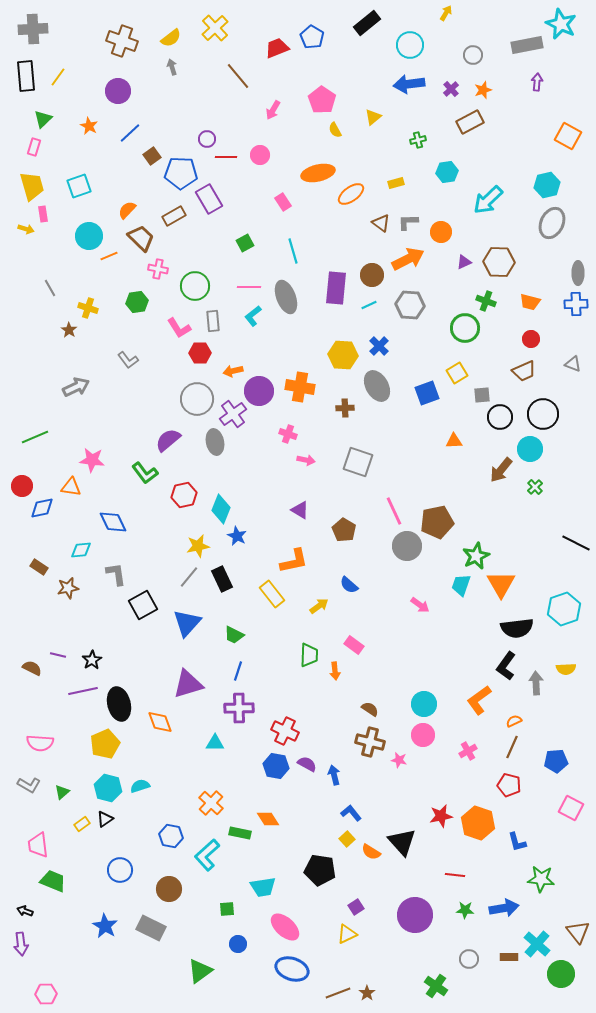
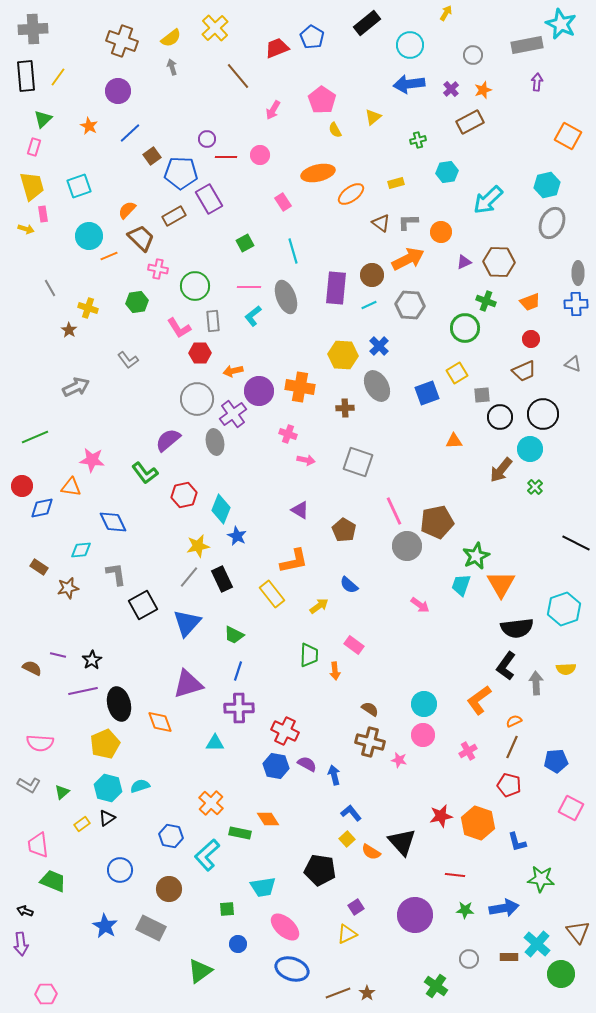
orange trapezoid at (530, 302): rotated 35 degrees counterclockwise
black triangle at (105, 819): moved 2 px right, 1 px up
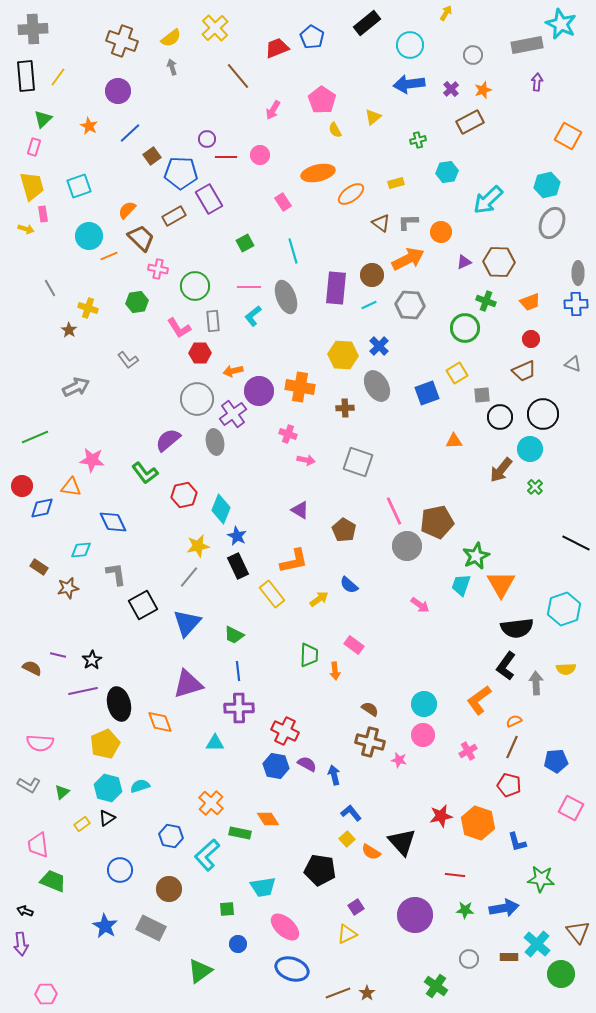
black rectangle at (222, 579): moved 16 px right, 13 px up
yellow arrow at (319, 606): moved 7 px up
blue line at (238, 671): rotated 24 degrees counterclockwise
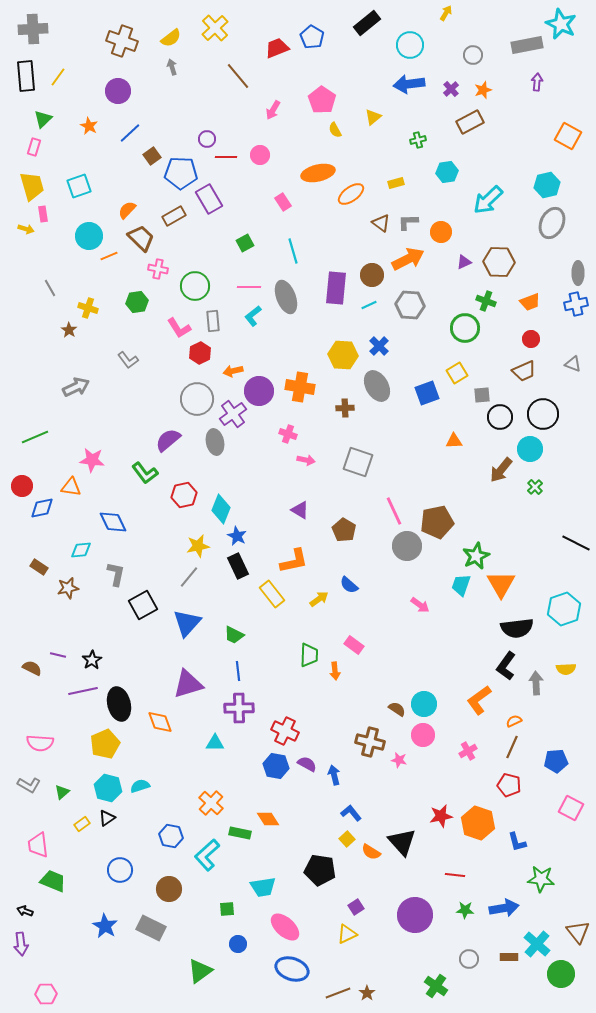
blue cross at (576, 304): rotated 10 degrees counterclockwise
red hexagon at (200, 353): rotated 25 degrees counterclockwise
gray L-shape at (116, 574): rotated 20 degrees clockwise
brown semicircle at (370, 709): moved 27 px right
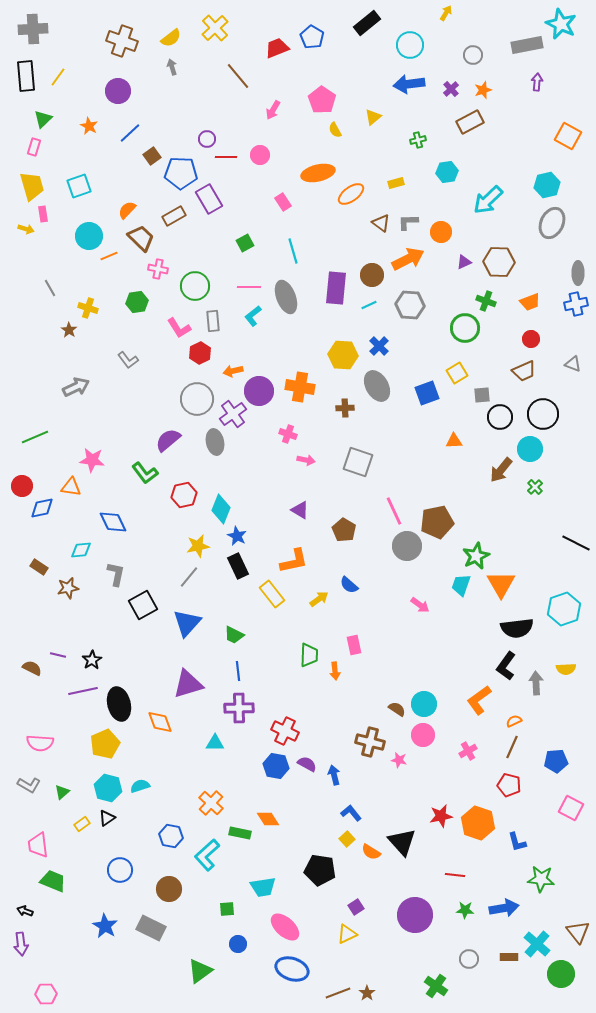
pink rectangle at (354, 645): rotated 42 degrees clockwise
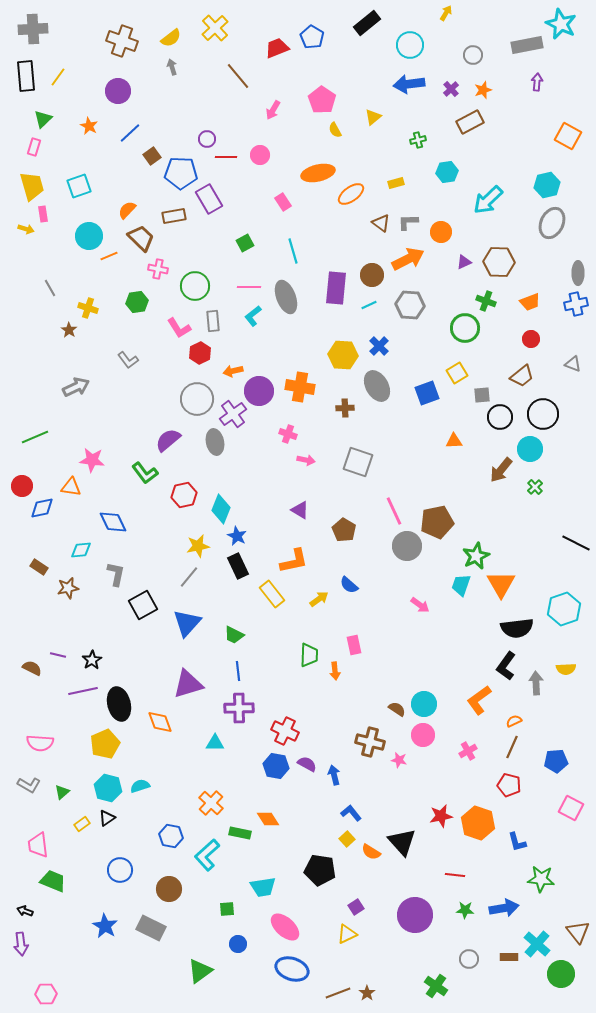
brown rectangle at (174, 216): rotated 20 degrees clockwise
brown trapezoid at (524, 371): moved 2 px left, 5 px down; rotated 15 degrees counterclockwise
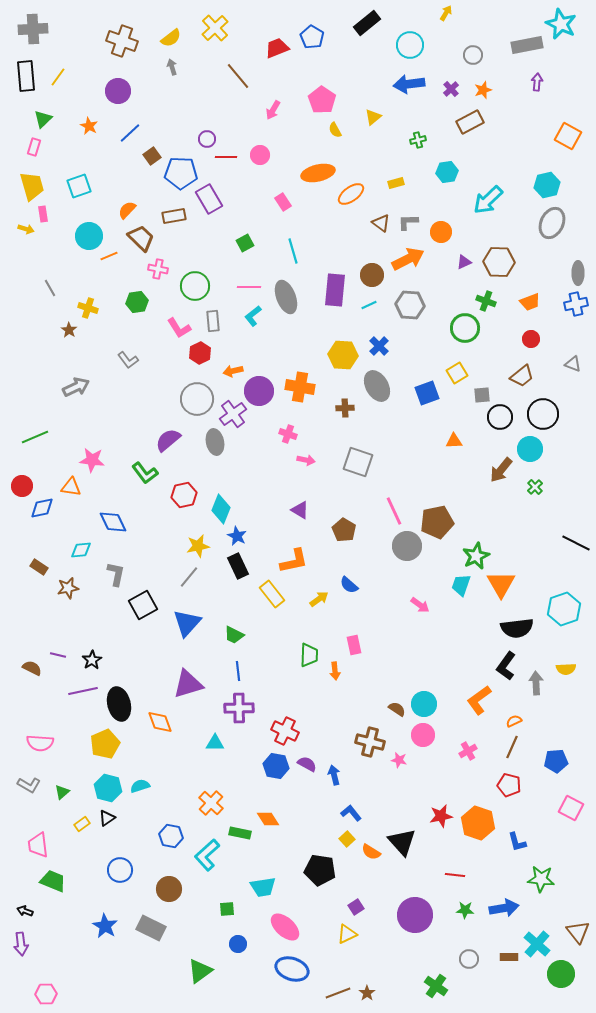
purple rectangle at (336, 288): moved 1 px left, 2 px down
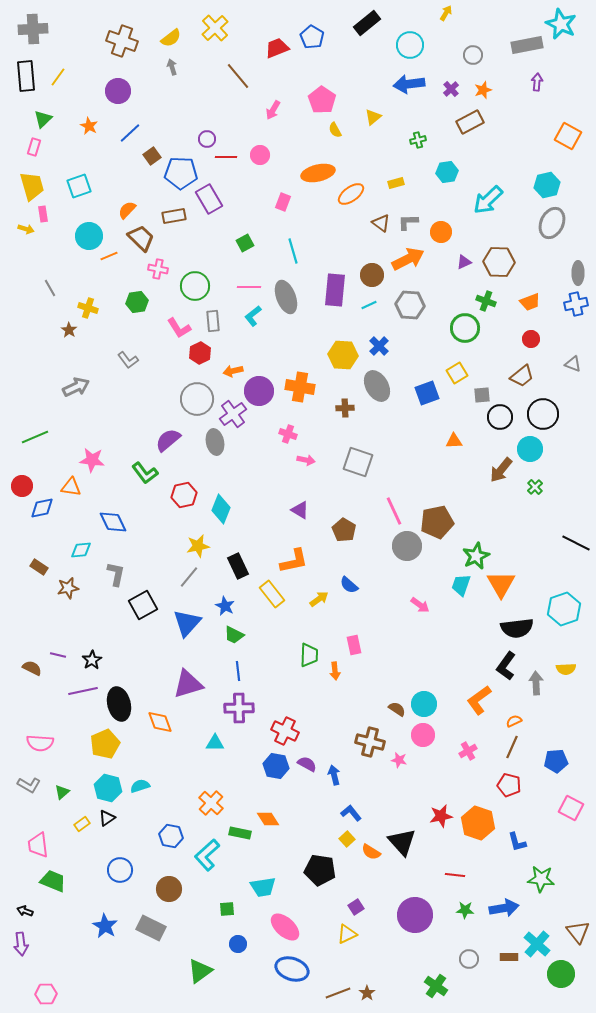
pink rectangle at (283, 202): rotated 54 degrees clockwise
blue star at (237, 536): moved 12 px left, 70 px down
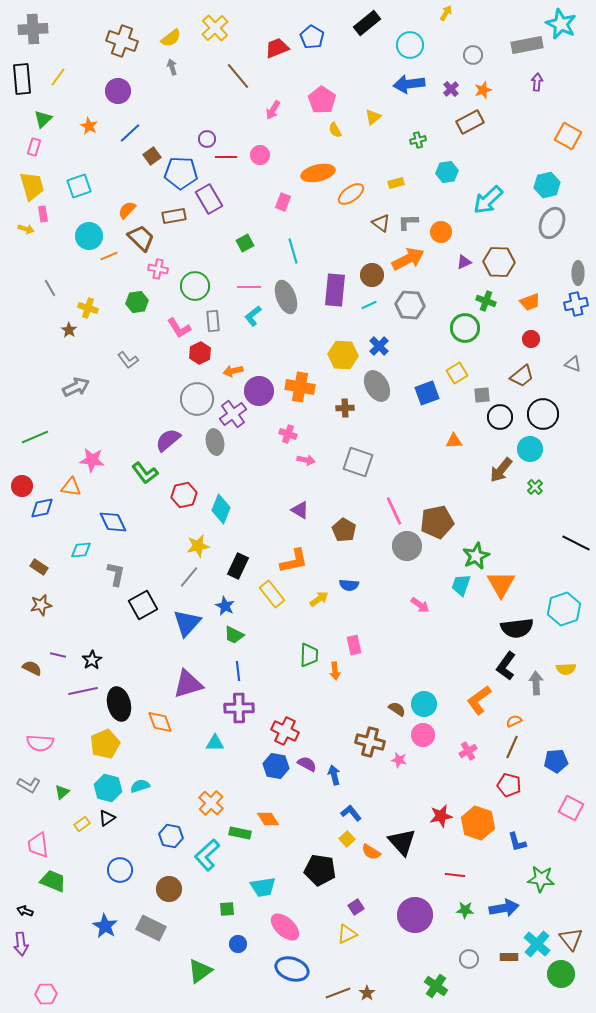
black rectangle at (26, 76): moved 4 px left, 3 px down
black rectangle at (238, 566): rotated 50 degrees clockwise
blue semicircle at (349, 585): rotated 36 degrees counterclockwise
brown star at (68, 588): moved 27 px left, 17 px down
brown triangle at (578, 932): moved 7 px left, 7 px down
